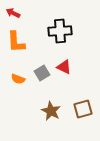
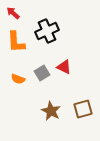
red arrow: rotated 16 degrees clockwise
black cross: moved 13 px left; rotated 20 degrees counterclockwise
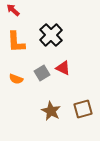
red arrow: moved 3 px up
black cross: moved 4 px right, 4 px down; rotated 20 degrees counterclockwise
red triangle: moved 1 px left, 1 px down
orange semicircle: moved 2 px left
